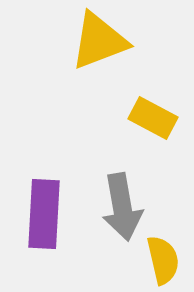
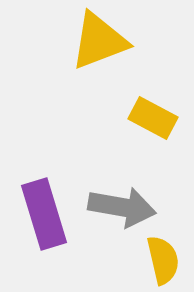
gray arrow: rotated 70 degrees counterclockwise
purple rectangle: rotated 20 degrees counterclockwise
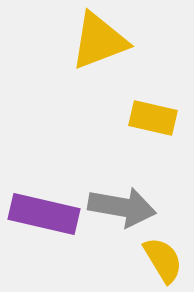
yellow rectangle: rotated 15 degrees counterclockwise
purple rectangle: rotated 60 degrees counterclockwise
yellow semicircle: rotated 18 degrees counterclockwise
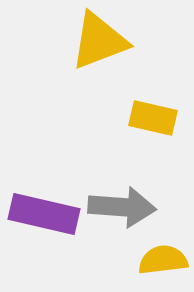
gray arrow: rotated 6 degrees counterclockwise
yellow semicircle: rotated 66 degrees counterclockwise
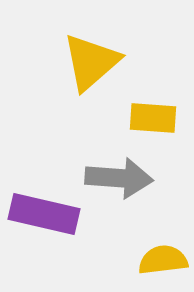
yellow triangle: moved 8 px left, 21 px down; rotated 20 degrees counterclockwise
yellow rectangle: rotated 9 degrees counterclockwise
gray arrow: moved 3 px left, 29 px up
